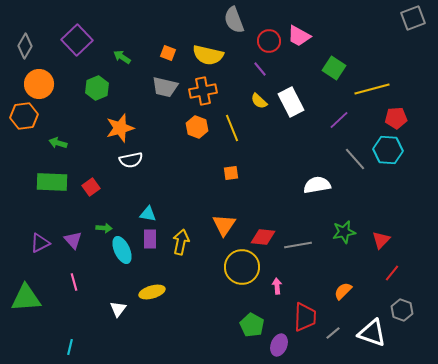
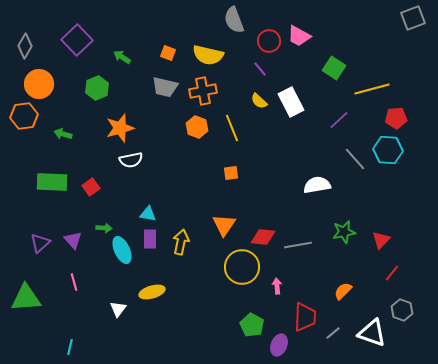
green arrow at (58, 143): moved 5 px right, 9 px up
purple triangle at (40, 243): rotated 15 degrees counterclockwise
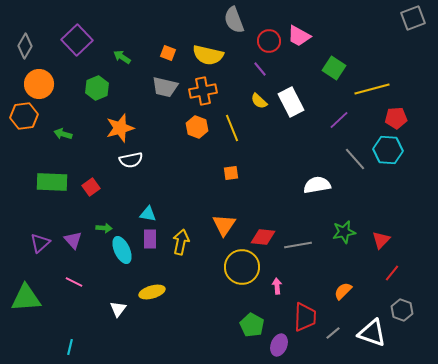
pink line at (74, 282): rotated 48 degrees counterclockwise
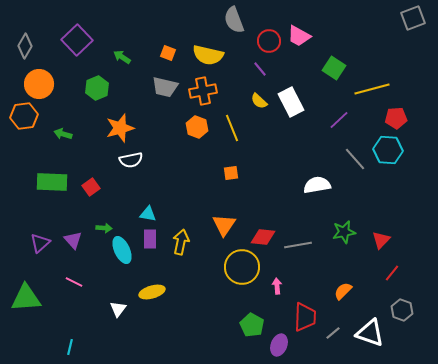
white triangle at (372, 333): moved 2 px left
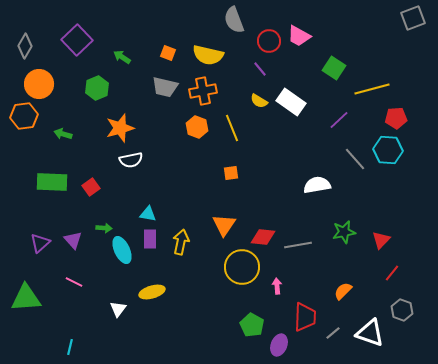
yellow semicircle at (259, 101): rotated 12 degrees counterclockwise
white rectangle at (291, 102): rotated 28 degrees counterclockwise
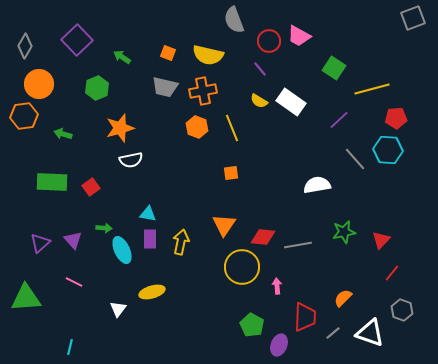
orange semicircle at (343, 291): moved 7 px down
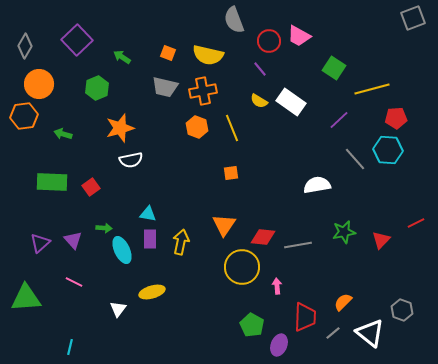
red line at (392, 273): moved 24 px right, 50 px up; rotated 24 degrees clockwise
orange semicircle at (343, 298): moved 4 px down
white triangle at (370, 333): rotated 20 degrees clockwise
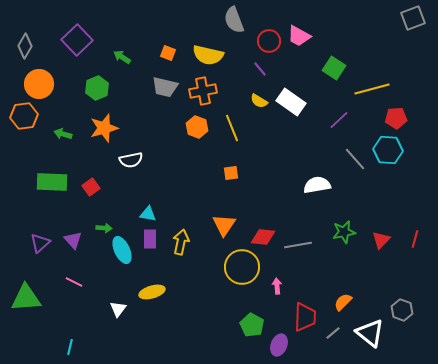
orange star at (120, 128): moved 16 px left
red line at (416, 223): moved 1 px left, 16 px down; rotated 48 degrees counterclockwise
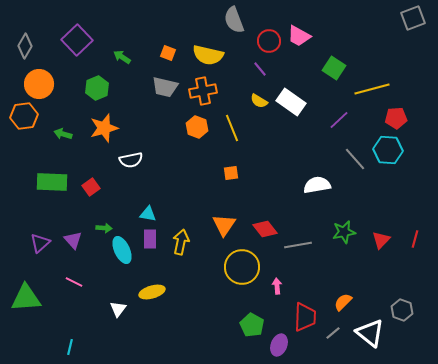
red diamond at (263, 237): moved 2 px right, 8 px up; rotated 45 degrees clockwise
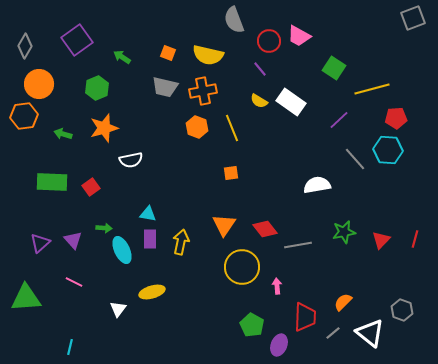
purple square at (77, 40): rotated 8 degrees clockwise
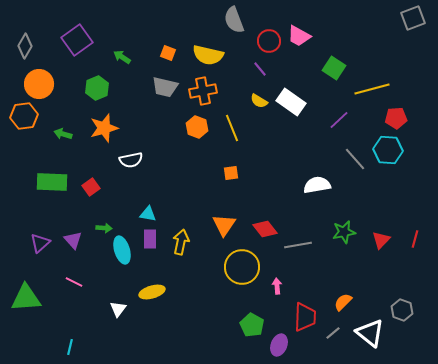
cyan ellipse at (122, 250): rotated 8 degrees clockwise
